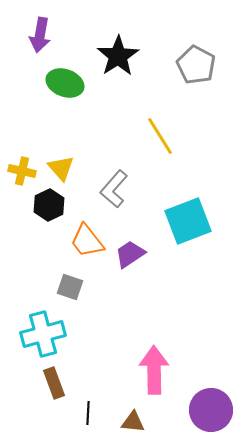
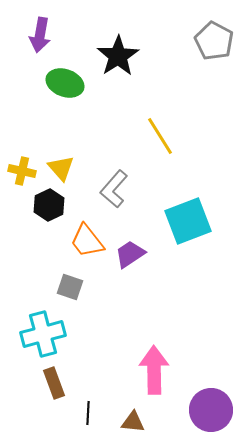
gray pentagon: moved 18 px right, 24 px up
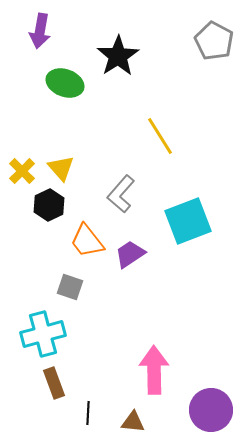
purple arrow: moved 4 px up
yellow cross: rotated 32 degrees clockwise
gray L-shape: moved 7 px right, 5 px down
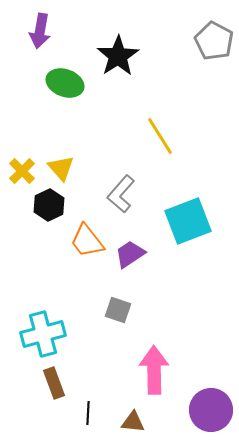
gray square: moved 48 px right, 23 px down
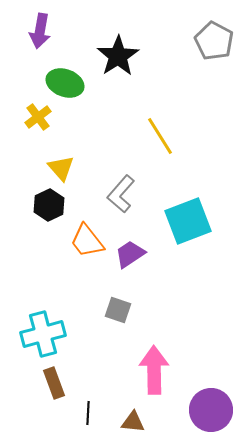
yellow cross: moved 16 px right, 54 px up; rotated 8 degrees clockwise
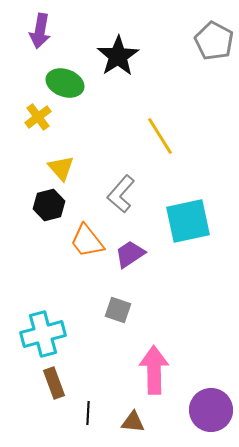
black hexagon: rotated 12 degrees clockwise
cyan square: rotated 9 degrees clockwise
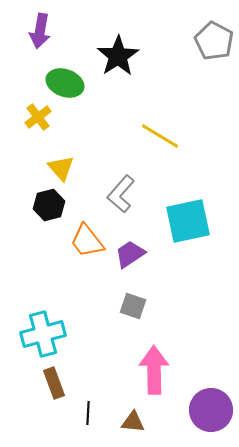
yellow line: rotated 27 degrees counterclockwise
gray square: moved 15 px right, 4 px up
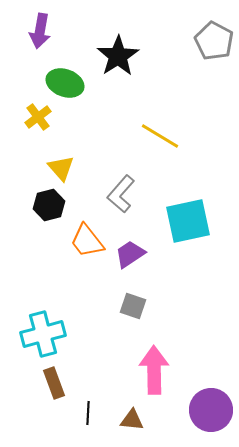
brown triangle: moved 1 px left, 2 px up
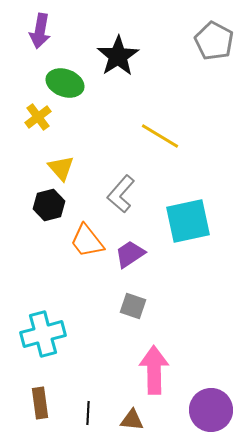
brown rectangle: moved 14 px left, 20 px down; rotated 12 degrees clockwise
